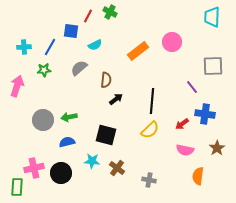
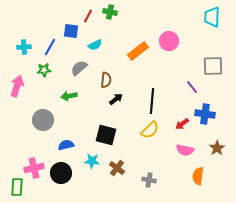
green cross: rotated 16 degrees counterclockwise
pink circle: moved 3 px left, 1 px up
green arrow: moved 21 px up
blue semicircle: moved 1 px left, 3 px down
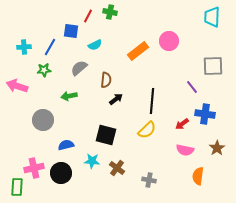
pink arrow: rotated 90 degrees counterclockwise
yellow semicircle: moved 3 px left
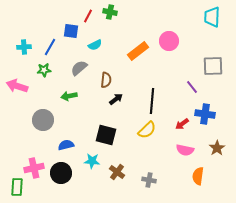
brown cross: moved 4 px down
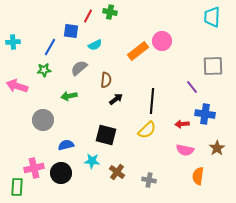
pink circle: moved 7 px left
cyan cross: moved 11 px left, 5 px up
red arrow: rotated 32 degrees clockwise
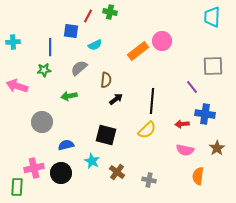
blue line: rotated 30 degrees counterclockwise
gray circle: moved 1 px left, 2 px down
cyan star: rotated 21 degrees clockwise
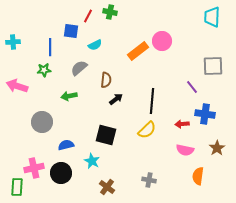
brown cross: moved 10 px left, 15 px down
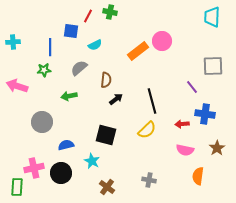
black line: rotated 20 degrees counterclockwise
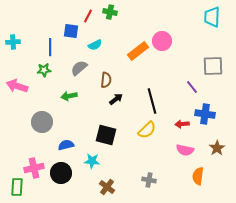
cyan star: rotated 21 degrees counterclockwise
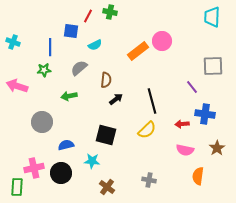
cyan cross: rotated 24 degrees clockwise
